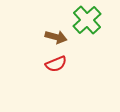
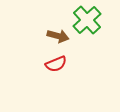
brown arrow: moved 2 px right, 1 px up
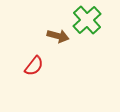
red semicircle: moved 22 px left, 2 px down; rotated 30 degrees counterclockwise
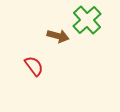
red semicircle: rotated 75 degrees counterclockwise
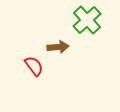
brown arrow: moved 11 px down; rotated 20 degrees counterclockwise
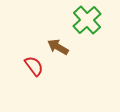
brown arrow: rotated 145 degrees counterclockwise
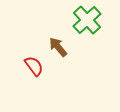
brown arrow: rotated 20 degrees clockwise
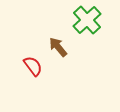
red semicircle: moved 1 px left
